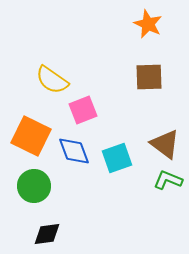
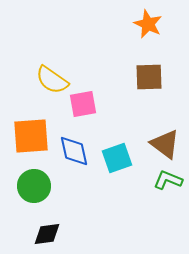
pink square: moved 6 px up; rotated 12 degrees clockwise
orange square: rotated 30 degrees counterclockwise
blue diamond: rotated 8 degrees clockwise
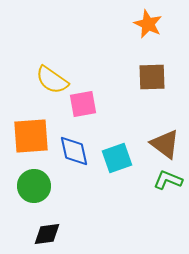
brown square: moved 3 px right
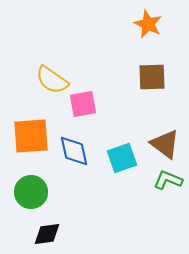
cyan square: moved 5 px right
green circle: moved 3 px left, 6 px down
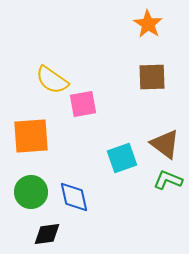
orange star: rotated 8 degrees clockwise
blue diamond: moved 46 px down
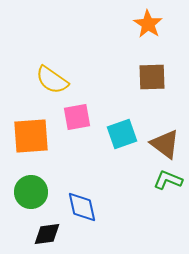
pink square: moved 6 px left, 13 px down
cyan square: moved 24 px up
blue diamond: moved 8 px right, 10 px down
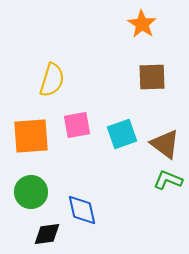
orange star: moved 6 px left
yellow semicircle: rotated 108 degrees counterclockwise
pink square: moved 8 px down
blue diamond: moved 3 px down
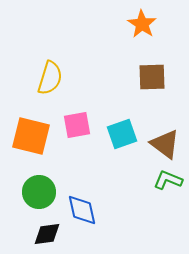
yellow semicircle: moved 2 px left, 2 px up
orange square: rotated 18 degrees clockwise
green circle: moved 8 px right
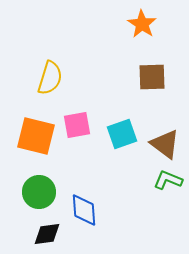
orange square: moved 5 px right
blue diamond: moved 2 px right; rotated 8 degrees clockwise
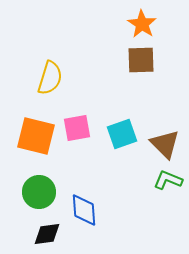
brown square: moved 11 px left, 17 px up
pink square: moved 3 px down
brown triangle: rotated 8 degrees clockwise
